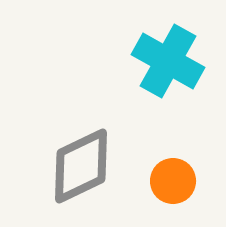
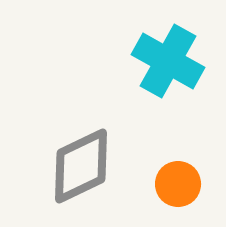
orange circle: moved 5 px right, 3 px down
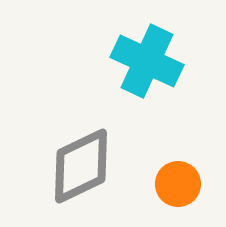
cyan cross: moved 21 px left; rotated 4 degrees counterclockwise
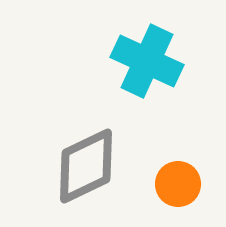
gray diamond: moved 5 px right
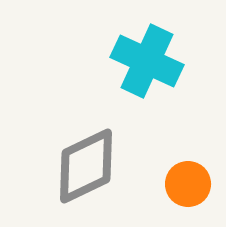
orange circle: moved 10 px right
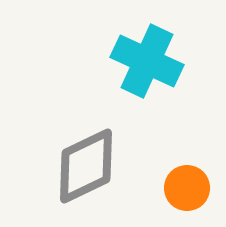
orange circle: moved 1 px left, 4 px down
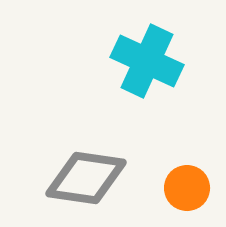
gray diamond: moved 12 px down; rotated 34 degrees clockwise
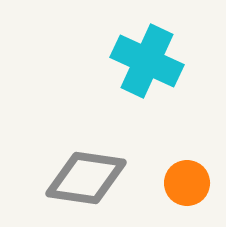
orange circle: moved 5 px up
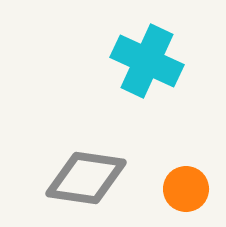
orange circle: moved 1 px left, 6 px down
